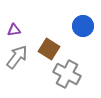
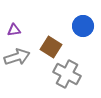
brown square: moved 2 px right, 2 px up
gray arrow: rotated 35 degrees clockwise
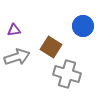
gray cross: rotated 12 degrees counterclockwise
